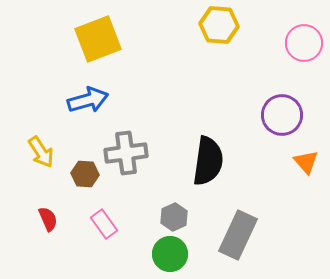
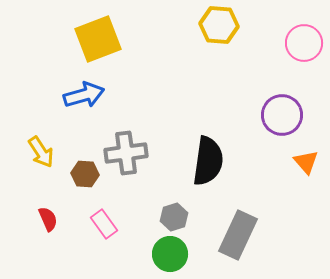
blue arrow: moved 4 px left, 5 px up
gray hexagon: rotated 8 degrees clockwise
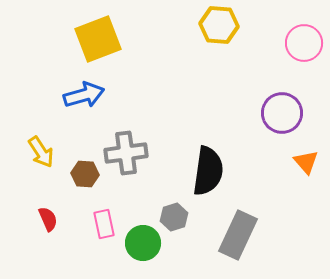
purple circle: moved 2 px up
black semicircle: moved 10 px down
pink rectangle: rotated 24 degrees clockwise
green circle: moved 27 px left, 11 px up
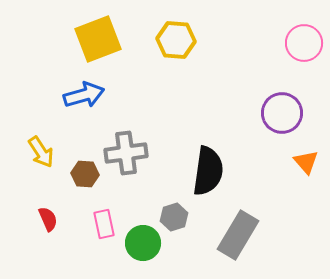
yellow hexagon: moved 43 px left, 15 px down
gray rectangle: rotated 6 degrees clockwise
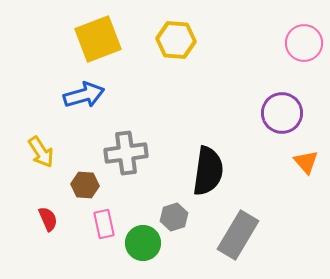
brown hexagon: moved 11 px down
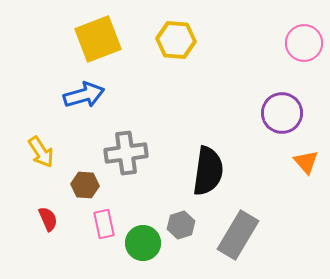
gray hexagon: moved 7 px right, 8 px down
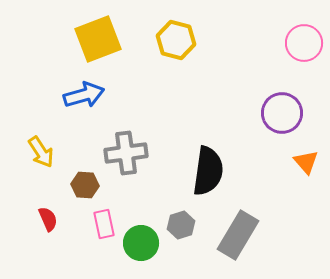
yellow hexagon: rotated 9 degrees clockwise
green circle: moved 2 px left
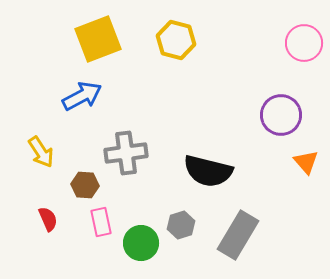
blue arrow: moved 2 px left, 1 px down; rotated 12 degrees counterclockwise
purple circle: moved 1 px left, 2 px down
black semicircle: rotated 96 degrees clockwise
pink rectangle: moved 3 px left, 2 px up
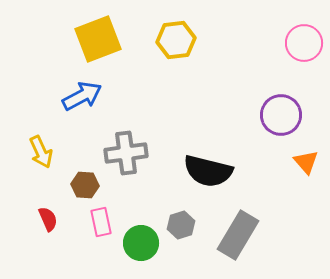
yellow hexagon: rotated 21 degrees counterclockwise
yellow arrow: rotated 8 degrees clockwise
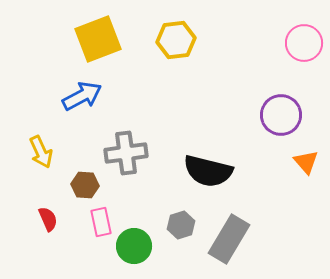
gray rectangle: moved 9 px left, 4 px down
green circle: moved 7 px left, 3 px down
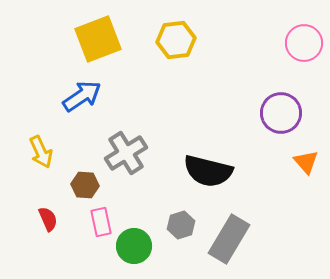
blue arrow: rotated 6 degrees counterclockwise
purple circle: moved 2 px up
gray cross: rotated 24 degrees counterclockwise
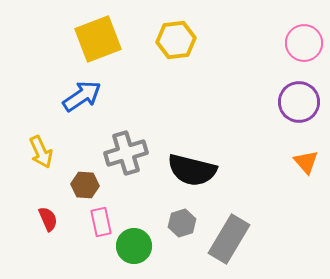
purple circle: moved 18 px right, 11 px up
gray cross: rotated 15 degrees clockwise
black semicircle: moved 16 px left, 1 px up
gray hexagon: moved 1 px right, 2 px up
